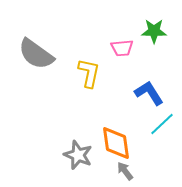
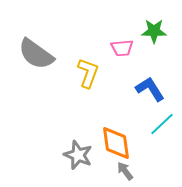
yellow L-shape: moved 1 px left; rotated 8 degrees clockwise
blue L-shape: moved 1 px right, 4 px up
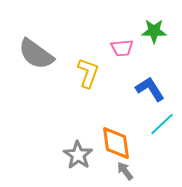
gray star: rotated 12 degrees clockwise
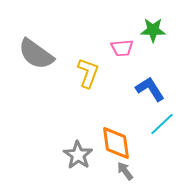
green star: moved 1 px left, 1 px up
